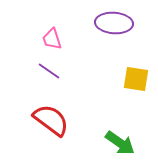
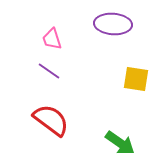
purple ellipse: moved 1 px left, 1 px down
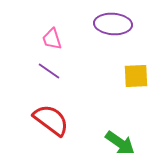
yellow square: moved 3 px up; rotated 12 degrees counterclockwise
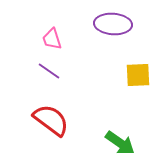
yellow square: moved 2 px right, 1 px up
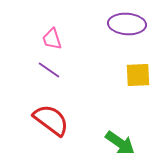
purple ellipse: moved 14 px right
purple line: moved 1 px up
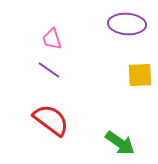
yellow square: moved 2 px right
